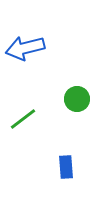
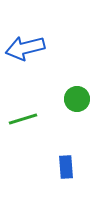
green line: rotated 20 degrees clockwise
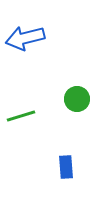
blue arrow: moved 10 px up
green line: moved 2 px left, 3 px up
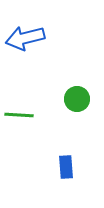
green line: moved 2 px left, 1 px up; rotated 20 degrees clockwise
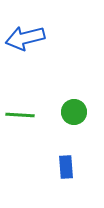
green circle: moved 3 px left, 13 px down
green line: moved 1 px right
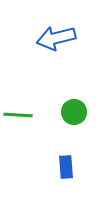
blue arrow: moved 31 px right
green line: moved 2 px left
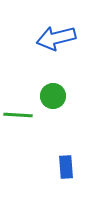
green circle: moved 21 px left, 16 px up
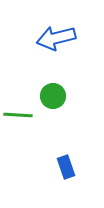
blue rectangle: rotated 15 degrees counterclockwise
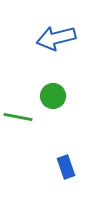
green line: moved 2 px down; rotated 8 degrees clockwise
